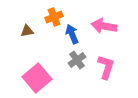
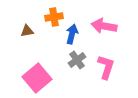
orange cross: rotated 12 degrees clockwise
blue arrow: rotated 36 degrees clockwise
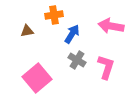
orange cross: moved 2 px up
pink arrow: moved 7 px right
blue arrow: rotated 18 degrees clockwise
gray cross: rotated 24 degrees counterclockwise
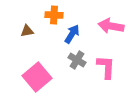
orange cross: rotated 12 degrees clockwise
pink L-shape: rotated 15 degrees counterclockwise
pink square: moved 1 px up
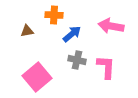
blue arrow: rotated 18 degrees clockwise
gray cross: rotated 18 degrees counterclockwise
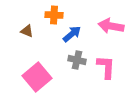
brown triangle: rotated 32 degrees clockwise
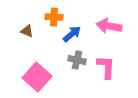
orange cross: moved 2 px down
pink arrow: moved 2 px left
pink square: rotated 8 degrees counterclockwise
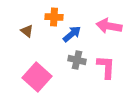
brown triangle: rotated 16 degrees clockwise
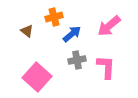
orange cross: rotated 18 degrees counterclockwise
pink arrow: rotated 50 degrees counterclockwise
gray cross: rotated 24 degrees counterclockwise
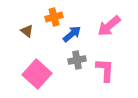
pink L-shape: moved 1 px left, 3 px down
pink square: moved 3 px up
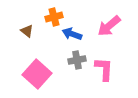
blue arrow: rotated 120 degrees counterclockwise
pink L-shape: moved 1 px left, 1 px up
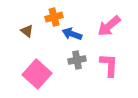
pink L-shape: moved 5 px right, 4 px up
